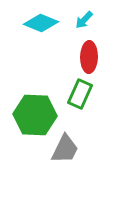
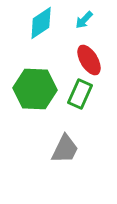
cyan diamond: rotated 56 degrees counterclockwise
red ellipse: moved 3 px down; rotated 32 degrees counterclockwise
green hexagon: moved 26 px up
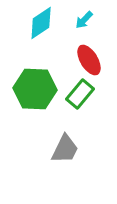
green rectangle: rotated 16 degrees clockwise
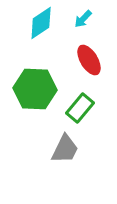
cyan arrow: moved 1 px left, 1 px up
green rectangle: moved 14 px down
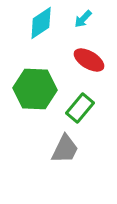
red ellipse: rotated 28 degrees counterclockwise
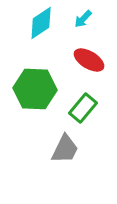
green rectangle: moved 3 px right
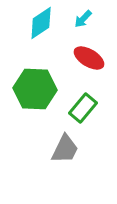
red ellipse: moved 2 px up
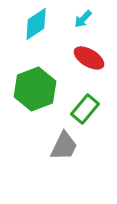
cyan diamond: moved 5 px left, 1 px down
green hexagon: rotated 24 degrees counterclockwise
green rectangle: moved 2 px right, 1 px down
gray trapezoid: moved 1 px left, 3 px up
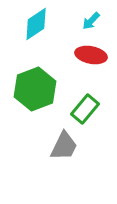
cyan arrow: moved 8 px right, 2 px down
red ellipse: moved 2 px right, 3 px up; rotated 20 degrees counterclockwise
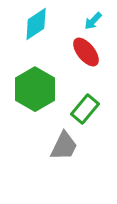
cyan arrow: moved 2 px right
red ellipse: moved 5 px left, 3 px up; rotated 40 degrees clockwise
green hexagon: rotated 9 degrees counterclockwise
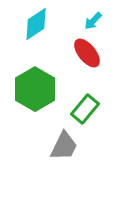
red ellipse: moved 1 px right, 1 px down
